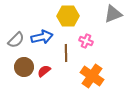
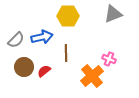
pink cross: moved 23 px right, 18 px down
orange cross: rotated 15 degrees clockwise
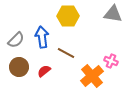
gray triangle: rotated 30 degrees clockwise
blue arrow: rotated 85 degrees counterclockwise
brown line: rotated 60 degrees counterclockwise
pink cross: moved 2 px right, 2 px down
brown circle: moved 5 px left
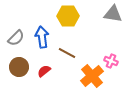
gray semicircle: moved 2 px up
brown line: moved 1 px right
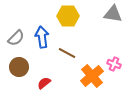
pink cross: moved 3 px right, 3 px down
red semicircle: moved 12 px down
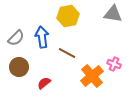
yellow hexagon: rotated 10 degrees counterclockwise
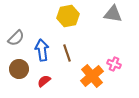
blue arrow: moved 13 px down
brown line: rotated 42 degrees clockwise
brown circle: moved 2 px down
red semicircle: moved 2 px up
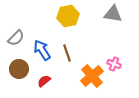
blue arrow: rotated 25 degrees counterclockwise
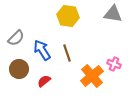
yellow hexagon: rotated 20 degrees clockwise
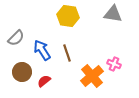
brown circle: moved 3 px right, 3 px down
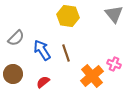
gray triangle: moved 1 px right; rotated 42 degrees clockwise
brown line: moved 1 px left
brown circle: moved 9 px left, 2 px down
red semicircle: moved 1 px left, 1 px down
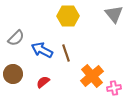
yellow hexagon: rotated 10 degrees counterclockwise
blue arrow: rotated 30 degrees counterclockwise
pink cross: moved 24 px down; rotated 32 degrees counterclockwise
